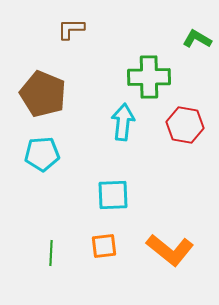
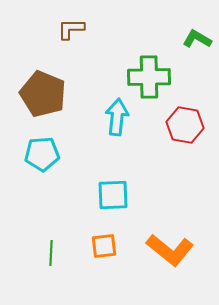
cyan arrow: moved 6 px left, 5 px up
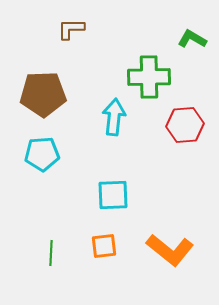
green L-shape: moved 5 px left
brown pentagon: rotated 24 degrees counterclockwise
cyan arrow: moved 3 px left
red hexagon: rotated 15 degrees counterclockwise
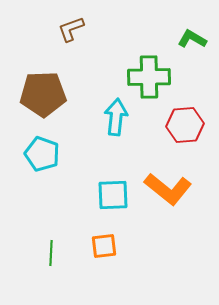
brown L-shape: rotated 20 degrees counterclockwise
cyan arrow: moved 2 px right
cyan pentagon: rotated 24 degrees clockwise
orange L-shape: moved 2 px left, 61 px up
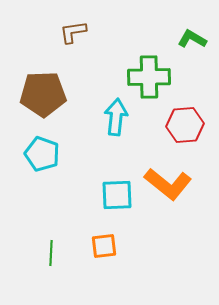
brown L-shape: moved 2 px right, 3 px down; rotated 12 degrees clockwise
orange L-shape: moved 5 px up
cyan square: moved 4 px right
